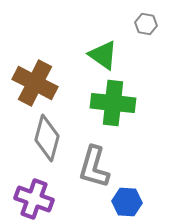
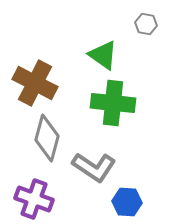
gray L-shape: rotated 72 degrees counterclockwise
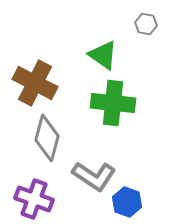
gray L-shape: moved 9 px down
blue hexagon: rotated 16 degrees clockwise
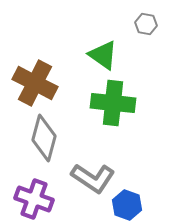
gray diamond: moved 3 px left
gray L-shape: moved 1 px left, 2 px down
blue hexagon: moved 3 px down
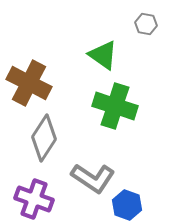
brown cross: moved 6 px left
green cross: moved 2 px right, 3 px down; rotated 12 degrees clockwise
gray diamond: rotated 18 degrees clockwise
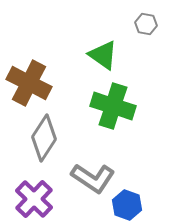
green cross: moved 2 px left
purple cross: rotated 24 degrees clockwise
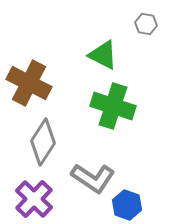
green triangle: rotated 8 degrees counterclockwise
gray diamond: moved 1 px left, 4 px down
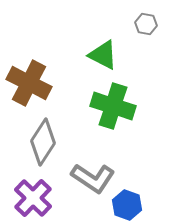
purple cross: moved 1 px left, 1 px up
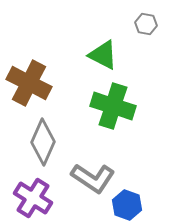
gray diamond: rotated 9 degrees counterclockwise
purple cross: rotated 12 degrees counterclockwise
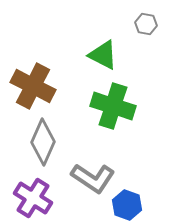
brown cross: moved 4 px right, 3 px down
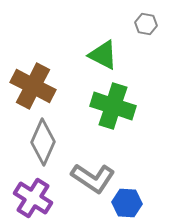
blue hexagon: moved 2 px up; rotated 16 degrees counterclockwise
